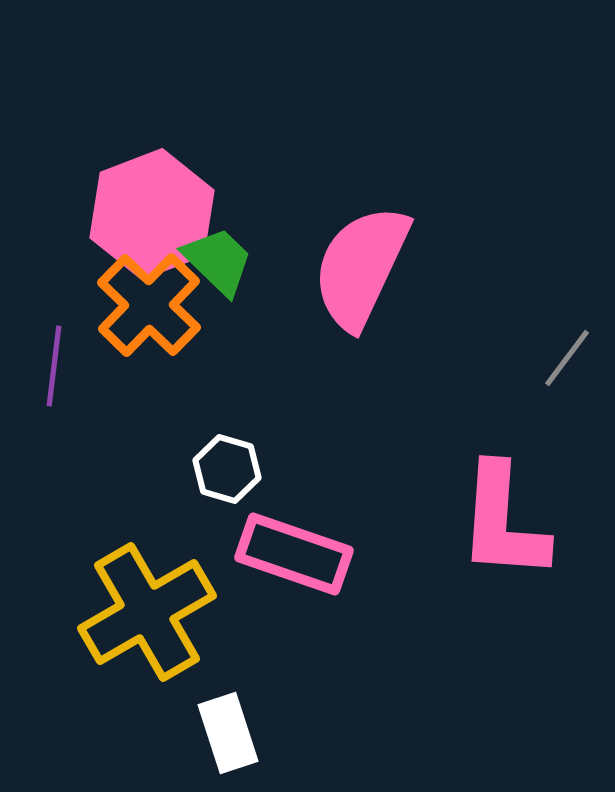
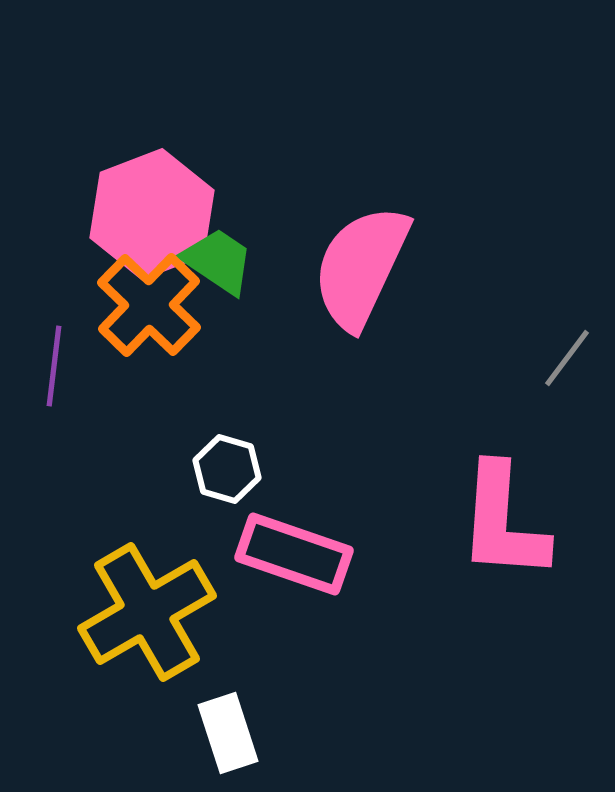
green trapezoid: rotated 10 degrees counterclockwise
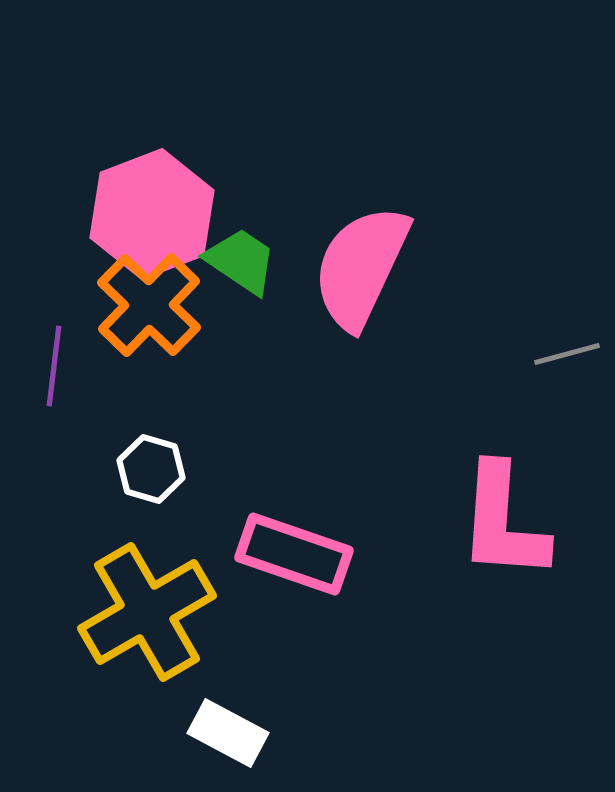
green trapezoid: moved 23 px right
gray line: moved 4 px up; rotated 38 degrees clockwise
white hexagon: moved 76 px left
white rectangle: rotated 44 degrees counterclockwise
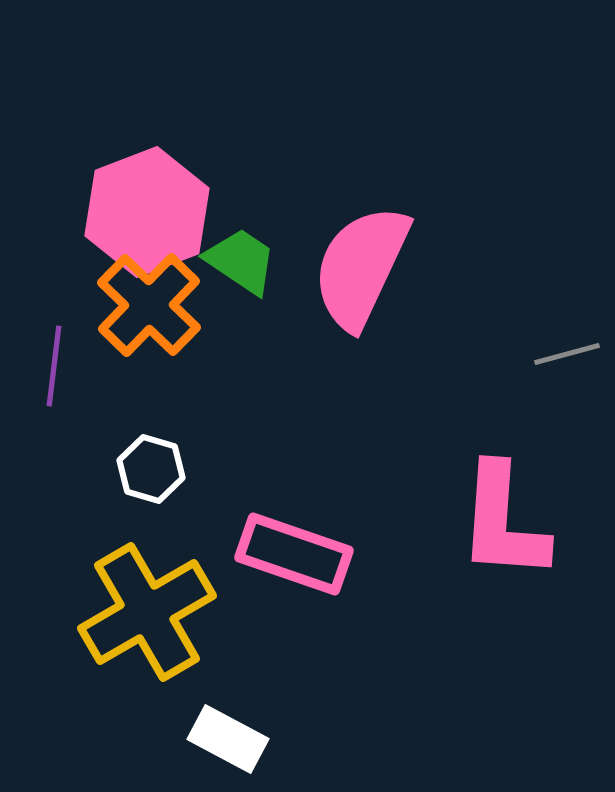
pink hexagon: moved 5 px left, 2 px up
white rectangle: moved 6 px down
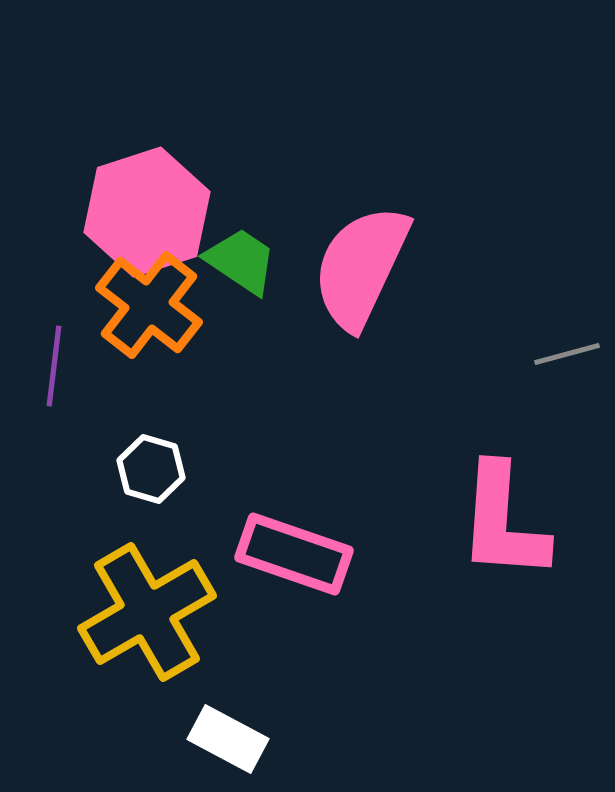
pink hexagon: rotated 3 degrees clockwise
orange cross: rotated 6 degrees counterclockwise
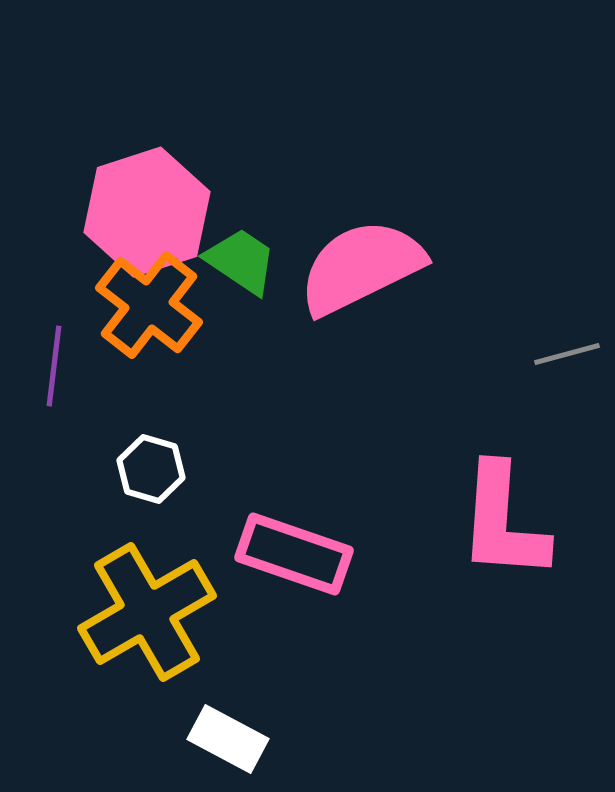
pink semicircle: rotated 39 degrees clockwise
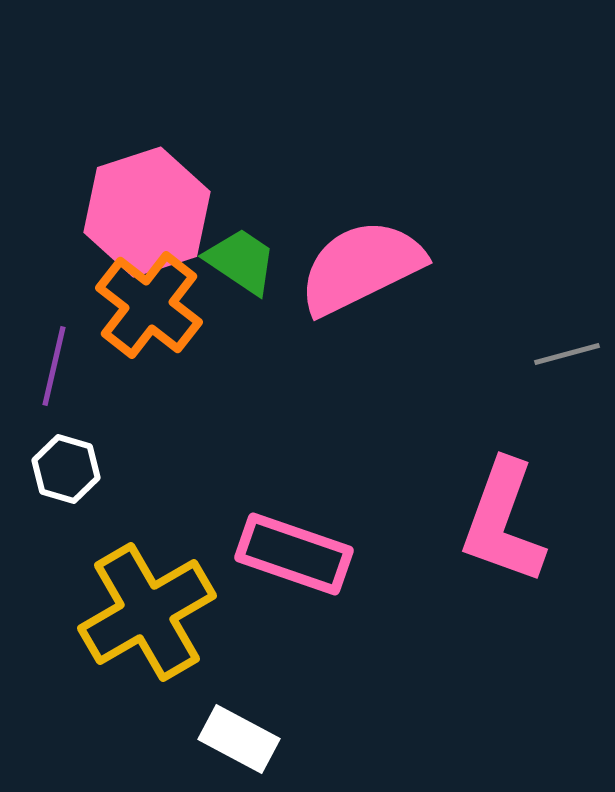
purple line: rotated 6 degrees clockwise
white hexagon: moved 85 px left
pink L-shape: rotated 16 degrees clockwise
white rectangle: moved 11 px right
